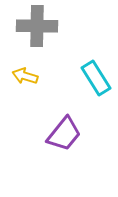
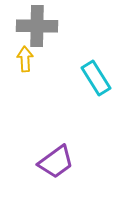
yellow arrow: moved 17 px up; rotated 70 degrees clockwise
purple trapezoid: moved 8 px left, 28 px down; rotated 15 degrees clockwise
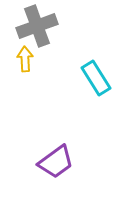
gray cross: rotated 21 degrees counterclockwise
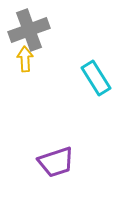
gray cross: moved 8 px left, 4 px down
purple trapezoid: rotated 18 degrees clockwise
